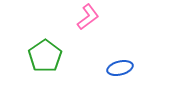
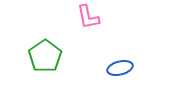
pink L-shape: rotated 116 degrees clockwise
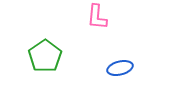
pink L-shape: moved 9 px right; rotated 16 degrees clockwise
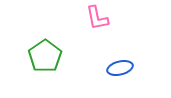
pink L-shape: moved 1 px down; rotated 16 degrees counterclockwise
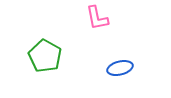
green pentagon: rotated 8 degrees counterclockwise
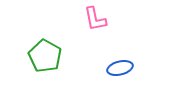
pink L-shape: moved 2 px left, 1 px down
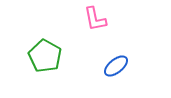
blue ellipse: moved 4 px left, 2 px up; rotated 25 degrees counterclockwise
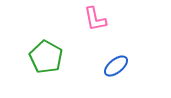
green pentagon: moved 1 px right, 1 px down
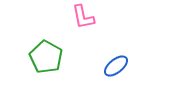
pink L-shape: moved 12 px left, 2 px up
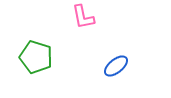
green pentagon: moved 10 px left; rotated 12 degrees counterclockwise
